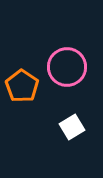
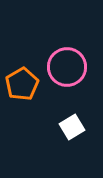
orange pentagon: moved 2 px up; rotated 8 degrees clockwise
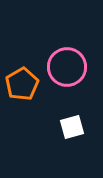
white square: rotated 15 degrees clockwise
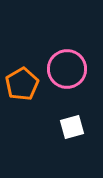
pink circle: moved 2 px down
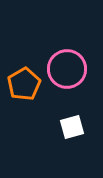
orange pentagon: moved 2 px right
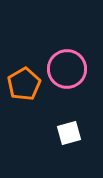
white square: moved 3 px left, 6 px down
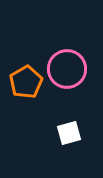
orange pentagon: moved 2 px right, 2 px up
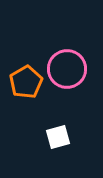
white square: moved 11 px left, 4 px down
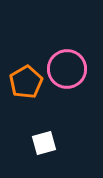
white square: moved 14 px left, 6 px down
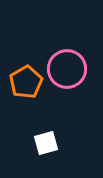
white square: moved 2 px right
